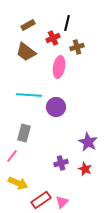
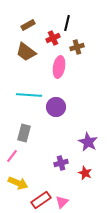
red star: moved 4 px down
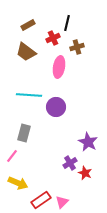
purple cross: moved 9 px right; rotated 16 degrees counterclockwise
